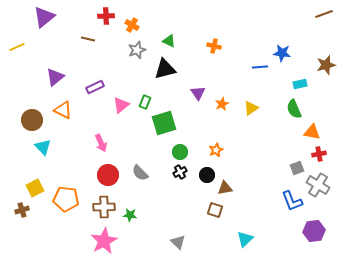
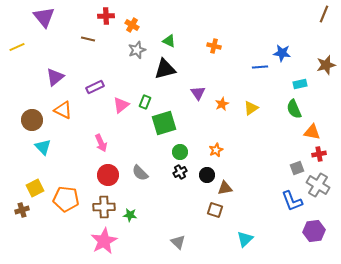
brown line at (324, 14): rotated 48 degrees counterclockwise
purple triangle at (44, 17): rotated 30 degrees counterclockwise
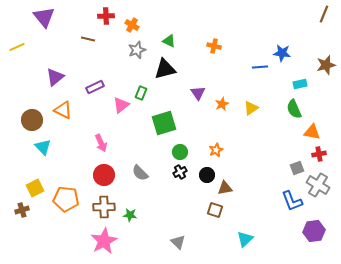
green rectangle at (145, 102): moved 4 px left, 9 px up
red circle at (108, 175): moved 4 px left
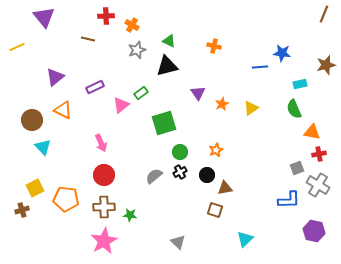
black triangle at (165, 69): moved 2 px right, 3 px up
green rectangle at (141, 93): rotated 32 degrees clockwise
gray semicircle at (140, 173): moved 14 px right, 3 px down; rotated 96 degrees clockwise
blue L-shape at (292, 201): moved 3 px left, 1 px up; rotated 70 degrees counterclockwise
purple hexagon at (314, 231): rotated 20 degrees clockwise
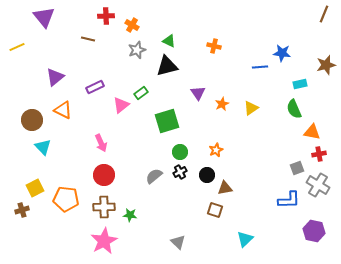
green square at (164, 123): moved 3 px right, 2 px up
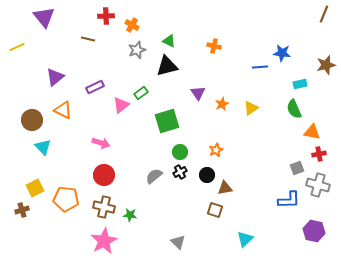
pink arrow at (101, 143): rotated 48 degrees counterclockwise
gray cross at (318, 185): rotated 15 degrees counterclockwise
brown cross at (104, 207): rotated 15 degrees clockwise
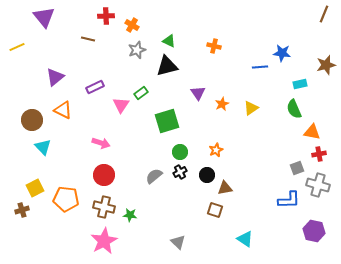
pink triangle at (121, 105): rotated 18 degrees counterclockwise
cyan triangle at (245, 239): rotated 42 degrees counterclockwise
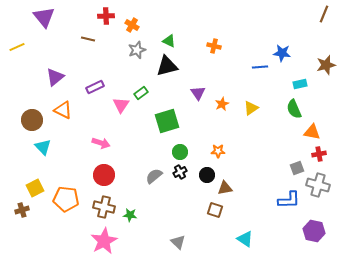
orange star at (216, 150): moved 2 px right, 1 px down; rotated 24 degrees clockwise
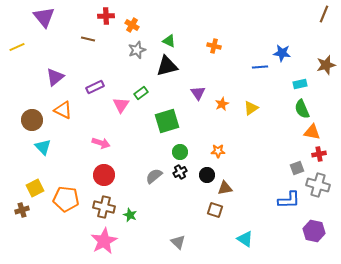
green semicircle at (294, 109): moved 8 px right
green star at (130, 215): rotated 16 degrees clockwise
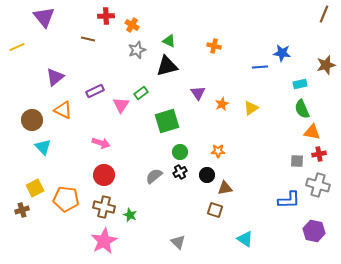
purple rectangle at (95, 87): moved 4 px down
gray square at (297, 168): moved 7 px up; rotated 24 degrees clockwise
